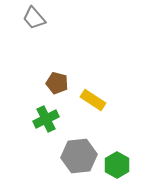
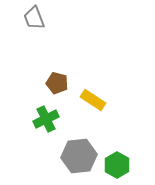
gray trapezoid: rotated 20 degrees clockwise
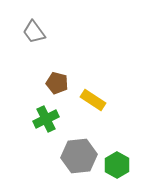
gray trapezoid: moved 14 px down; rotated 15 degrees counterclockwise
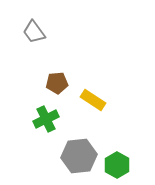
brown pentagon: rotated 20 degrees counterclockwise
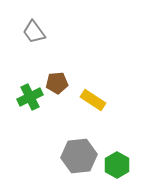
green cross: moved 16 px left, 22 px up
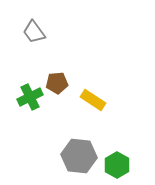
gray hexagon: rotated 12 degrees clockwise
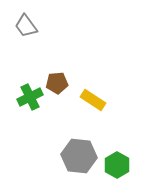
gray trapezoid: moved 8 px left, 6 px up
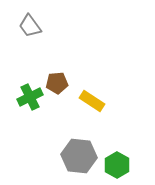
gray trapezoid: moved 4 px right
yellow rectangle: moved 1 px left, 1 px down
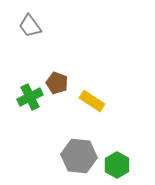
brown pentagon: rotated 25 degrees clockwise
